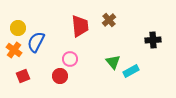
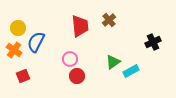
black cross: moved 2 px down; rotated 21 degrees counterclockwise
green triangle: rotated 35 degrees clockwise
red circle: moved 17 px right
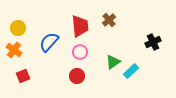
blue semicircle: moved 13 px right; rotated 15 degrees clockwise
pink circle: moved 10 px right, 7 px up
cyan rectangle: rotated 14 degrees counterclockwise
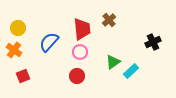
red trapezoid: moved 2 px right, 3 px down
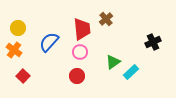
brown cross: moved 3 px left, 1 px up
cyan rectangle: moved 1 px down
red square: rotated 24 degrees counterclockwise
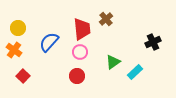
cyan rectangle: moved 4 px right
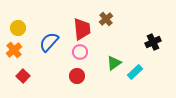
orange cross: rotated 14 degrees clockwise
green triangle: moved 1 px right, 1 px down
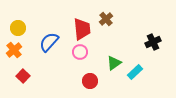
red circle: moved 13 px right, 5 px down
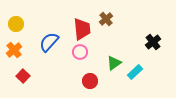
yellow circle: moved 2 px left, 4 px up
black cross: rotated 14 degrees counterclockwise
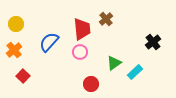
red circle: moved 1 px right, 3 px down
